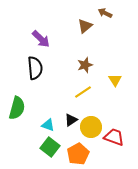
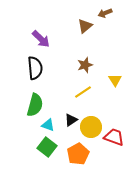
brown arrow: rotated 48 degrees counterclockwise
green semicircle: moved 18 px right, 3 px up
green square: moved 3 px left
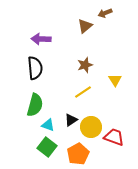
purple arrow: rotated 138 degrees clockwise
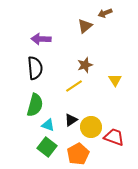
yellow line: moved 9 px left, 6 px up
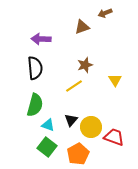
brown triangle: moved 3 px left, 1 px down; rotated 21 degrees clockwise
black triangle: rotated 16 degrees counterclockwise
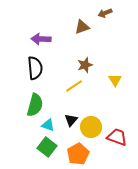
red trapezoid: moved 3 px right
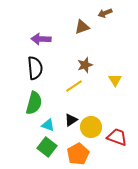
green semicircle: moved 1 px left, 2 px up
black triangle: rotated 16 degrees clockwise
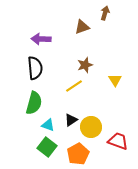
brown arrow: rotated 128 degrees clockwise
red trapezoid: moved 1 px right, 4 px down
